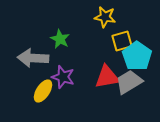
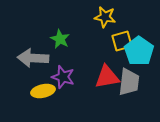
cyan pentagon: moved 2 px right, 5 px up
gray trapezoid: rotated 128 degrees clockwise
yellow ellipse: rotated 45 degrees clockwise
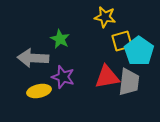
yellow ellipse: moved 4 px left
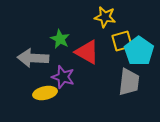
red triangle: moved 20 px left, 25 px up; rotated 40 degrees clockwise
yellow ellipse: moved 6 px right, 2 px down
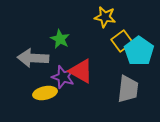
yellow square: rotated 20 degrees counterclockwise
red triangle: moved 6 px left, 19 px down
gray trapezoid: moved 1 px left, 7 px down
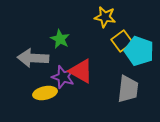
cyan pentagon: rotated 16 degrees counterclockwise
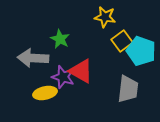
cyan pentagon: moved 2 px right
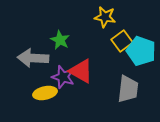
green star: moved 1 px down
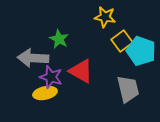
green star: moved 1 px left, 1 px up
purple star: moved 12 px left
gray trapezoid: rotated 20 degrees counterclockwise
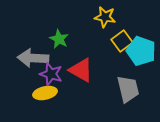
red triangle: moved 1 px up
purple star: moved 3 px up
